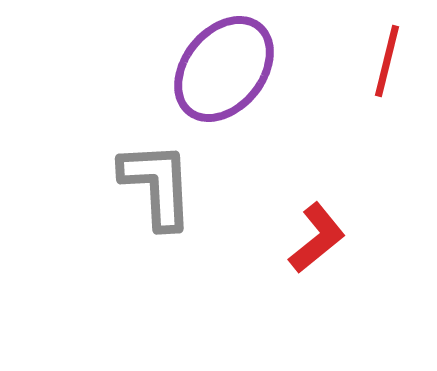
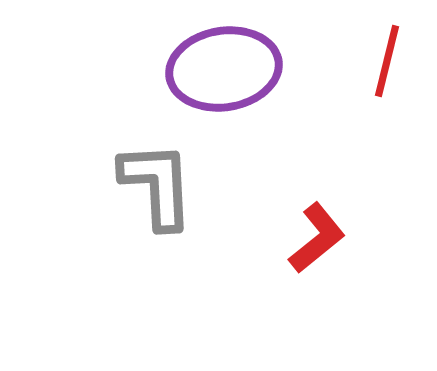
purple ellipse: rotated 42 degrees clockwise
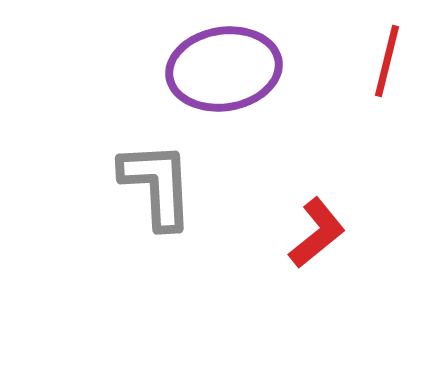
red L-shape: moved 5 px up
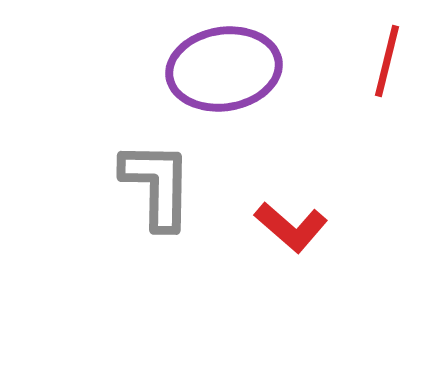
gray L-shape: rotated 4 degrees clockwise
red L-shape: moved 26 px left, 6 px up; rotated 80 degrees clockwise
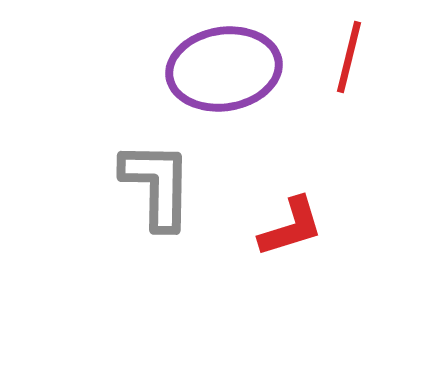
red line: moved 38 px left, 4 px up
red L-shape: rotated 58 degrees counterclockwise
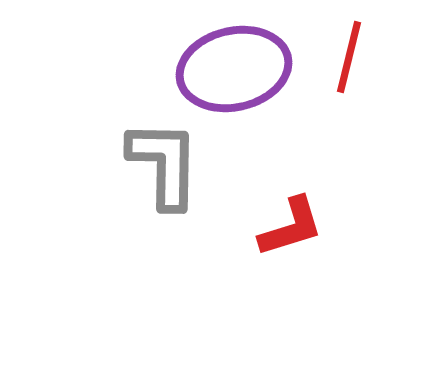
purple ellipse: moved 10 px right; rotated 4 degrees counterclockwise
gray L-shape: moved 7 px right, 21 px up
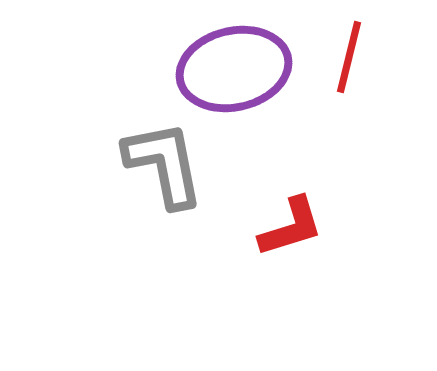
gray L-shape: rotated 12 degrees counterclockwise
